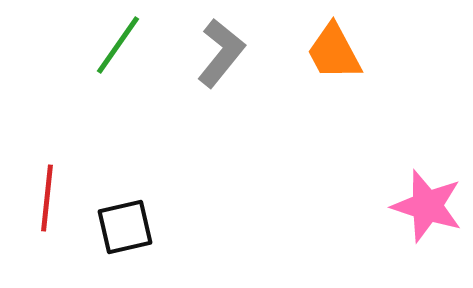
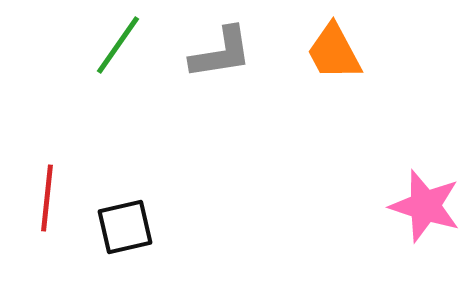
gray L-shape: rotated 42 degrees clockwise
pink star: moved 2 px left
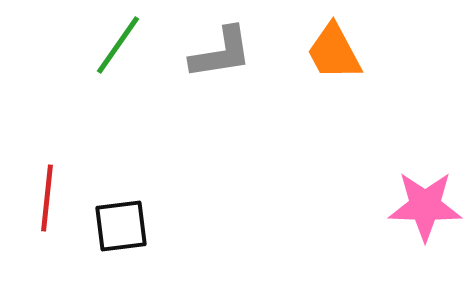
pink star: rotated 16 degrees counterclockwise
black square: moved 4 px left, 1 px up; rotated 6 degrees clockwise
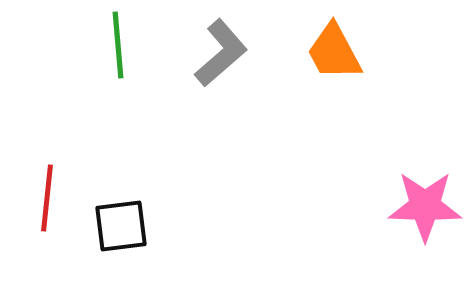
green line: rotated 40 degrees counterclockwise
gray L-shape: rotated 32 degrees counterclockwise
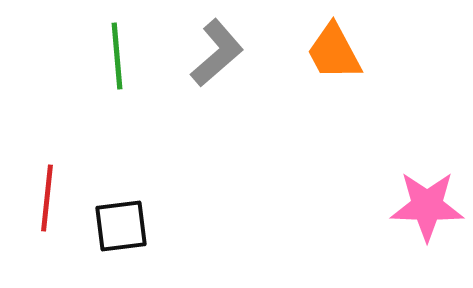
green line: moved 1 px left, 11 px down
gray L-shape: moved 4 px left
pink star: moved 2 px right
